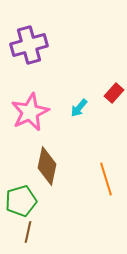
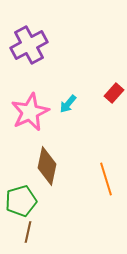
purple cross: rotated 12 degrees counterclockwise
cyan arrow: moved 11 px left, 4 px up
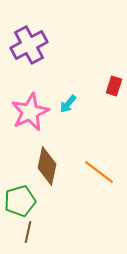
red rectangle: moved 7 px up; rotated 24 degrees counterclockwise
orange line: moved 7 px left, 7 px up; rotated 36 degrees counterclockwise
green pentagon: moved 1 px left
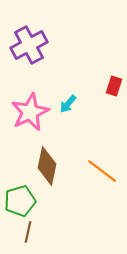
orange line: moved 3 px right, 1 px up
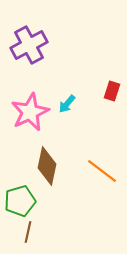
red rectangle: moved 2 px left, 5 px down
cyan arrow: moved 1 px left
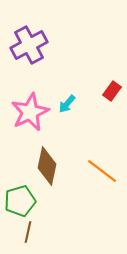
red rectangle: rotated 18 degrees clockwise
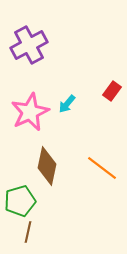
orange line: moved 3 px up
